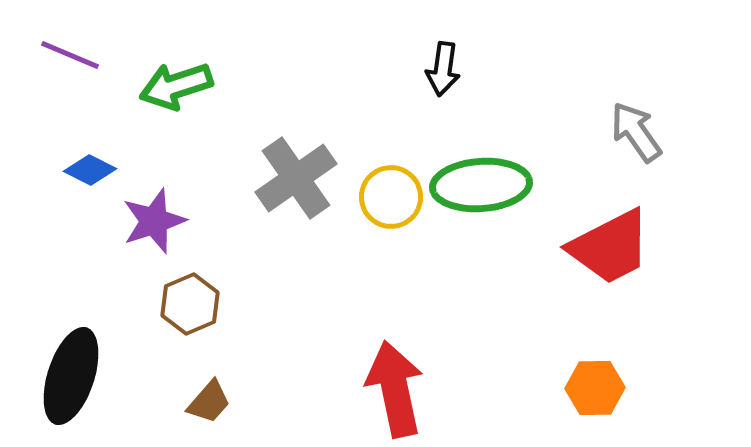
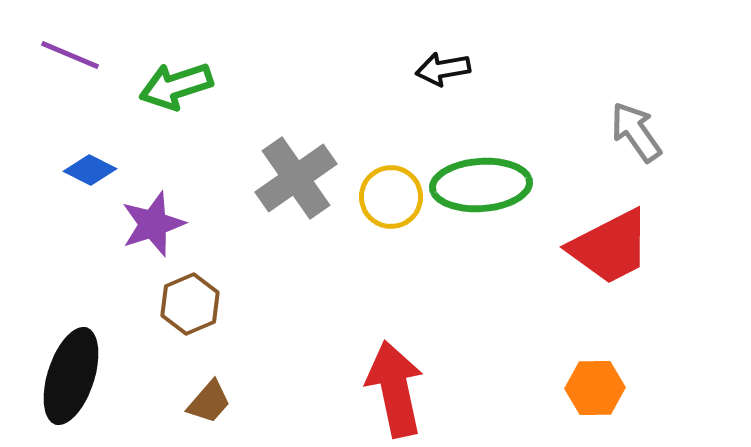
black arrow: rotated 72 degrees clockwise
purple star: moved 1 px left, 3 px down
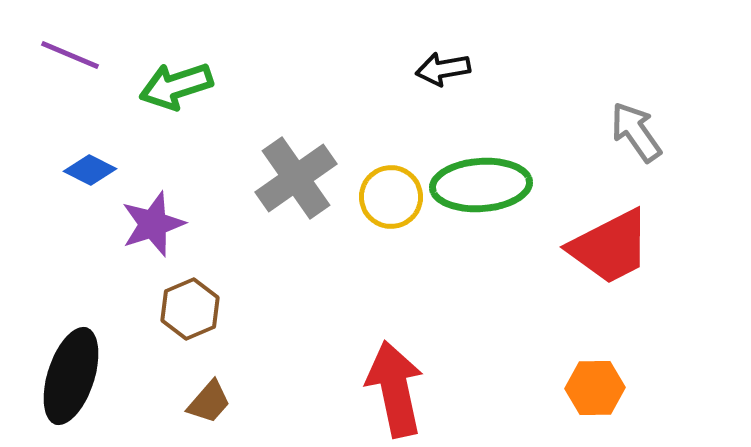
brown hexagon: moved 5 px down
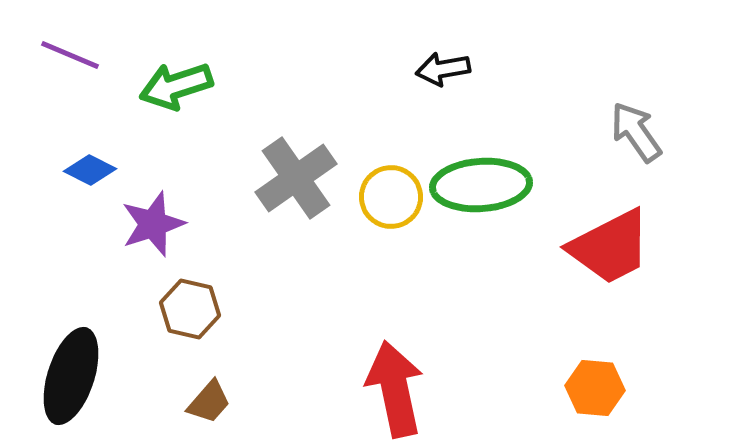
brown hexagon: rotated 24 degrees counterclockwise
orange hexagon: rotated 6 degrees clockwise
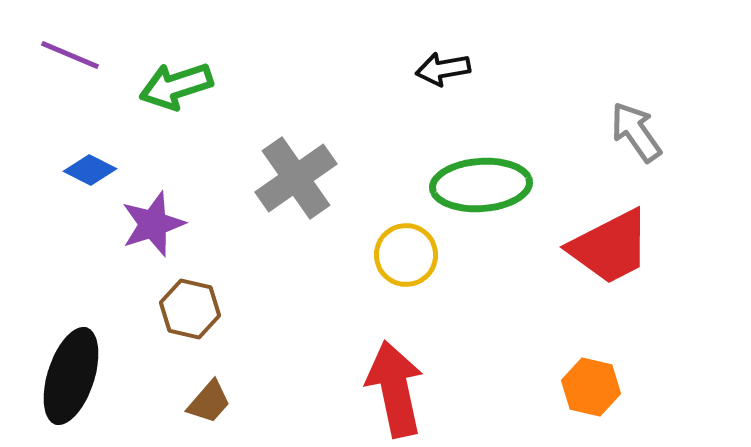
yellow circle: moved 15 px right, 58 px down
orange hexagon: moved 4 px left, 1 px up; rotated 8 degrees clockwise
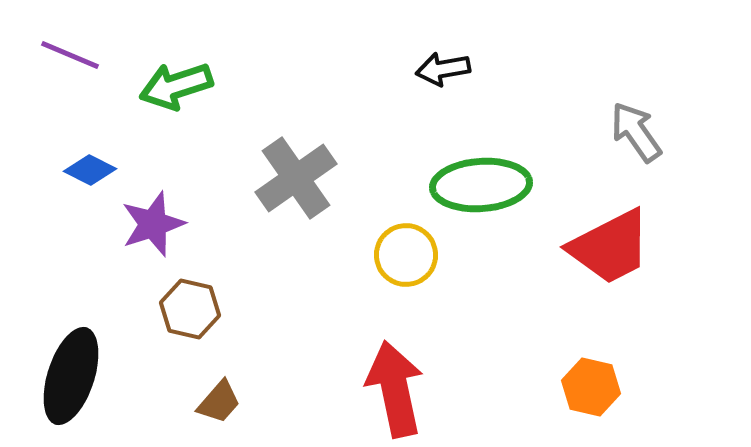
brown trapezoid: moved 10 px right
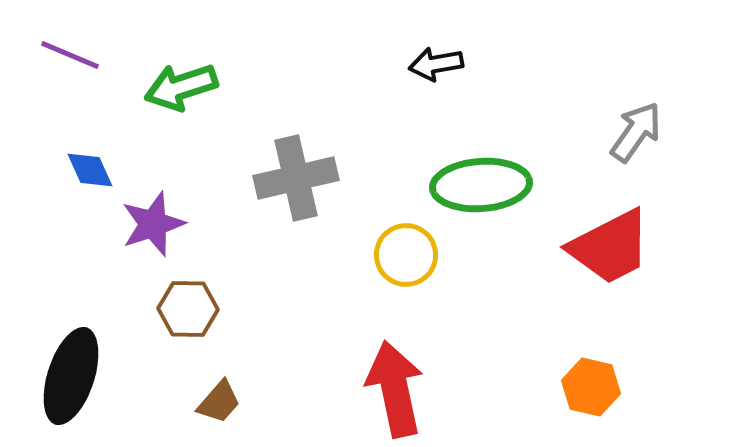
black arrow: moved 7 px left, 5 px up
green arrow: moved 5 px right, 1 px down
gray arrow: rotated 70 degrees clockwise
blue diamond: rotated 39 degrees clockwise
gray cross: rotated 22 degrees clockwise
brown hexagon: moved 2 px left; rotated 12 degrees counterclockwise
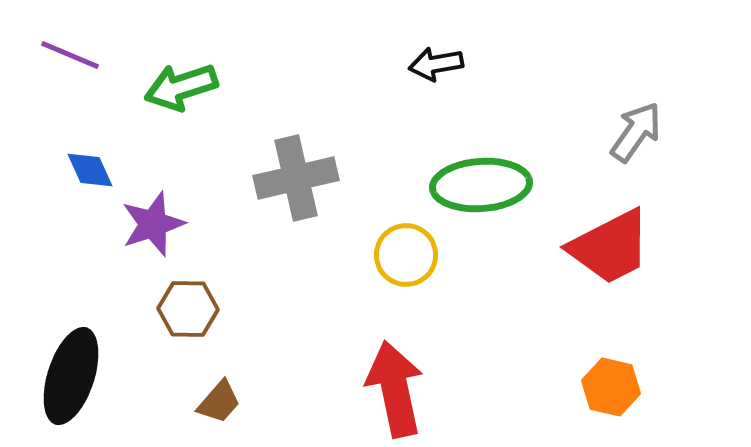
orange hexagon: moved 20 px right
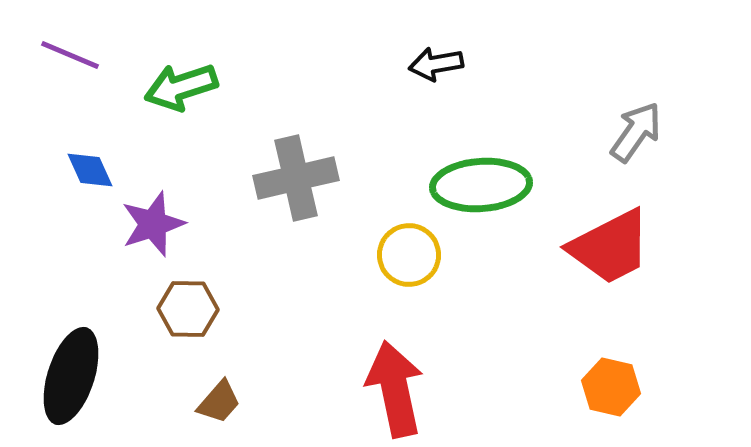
yellow circle: moved 3 px right
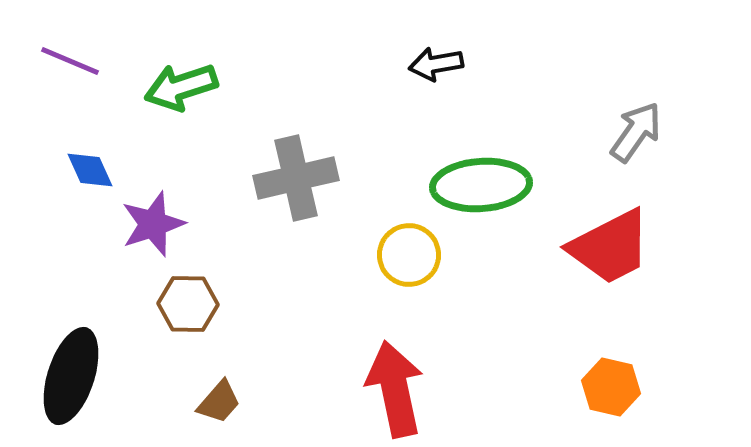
purple line: moved 6 px down
brown hexagon: moved 5 px up
